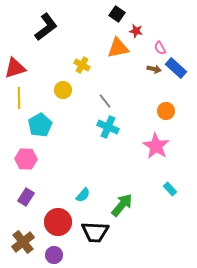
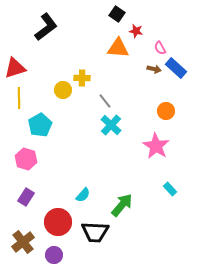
orange triangle: rotated 15 degrees clockwise
yellow cross: moved 13 px down; rotated 28 degrees counterclockwise
cyan cross: moved 3 px right, 2 px up; rotated 20 degrees clockwise
pink hexagon: rotated 15 degrees clockwise
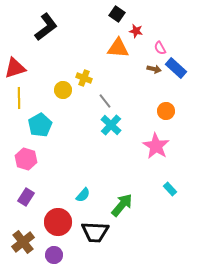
yellow cross: moved 2 px right; rotated 21 degrees clockwise
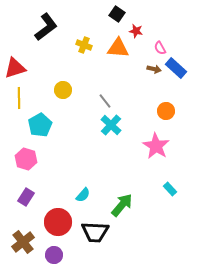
yellow cross: moved 33 px up
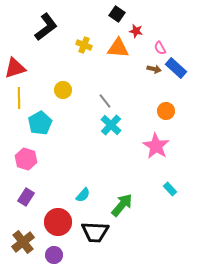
cyan pentagon: moved 2 px up
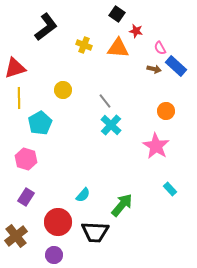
blue rectangle: moved 2 px up
brown cross: moved 7 px left, 6 px up
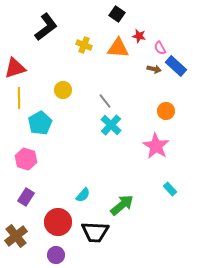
red star: moved 3 px right, 5 px down
green arrow: rotated 10 degrees clockwise
purple circle: moved 2 px right
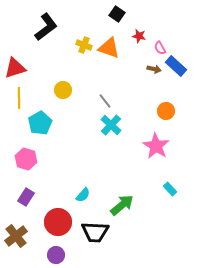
orange triangle: moved 9 px left; rotated 15 degrees clockwise
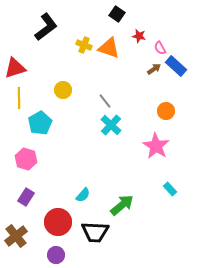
brown arrow: rotated 48 degrees counterclockwise
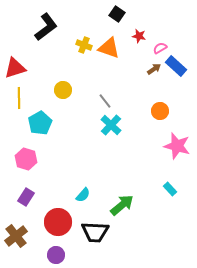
pink semicircle: rotated 88 degrees clockwise
orange circle: moved 6 px left
pink star: moved 21 px right; rotated 16 degrees counterclockwise
